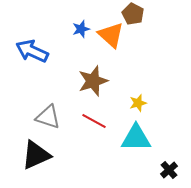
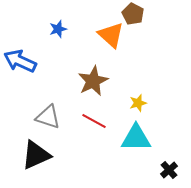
blue star: moved 23 px left
blue arrow: moved 12 px left, 10 px down
brown star: rotated 8 degrees counterclockwise
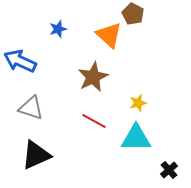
orange triangle: moved 2 px left
brown star: moved 4 px up
gray triangle: moved 17 px left, 9 px up
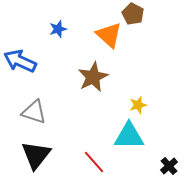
yellow star: moved 2 px down
gray triangle: moved 3 px right, 4 px down
red line: moved 41 px down; rotated 20 degrees clockwise
cyan triangle: moved 7 px left, 2 px up
black triangle: rotated 28 degrees counterclockwise
black cross: moved 4 px up
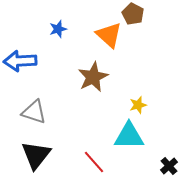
blue arrow: rotated 28 degrees counterclockwise
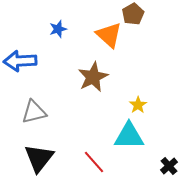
brown pentagon: rotated 15 degrees clockwise
yellow star: rotated 18 degrees counterclockwise
gray triangle: rotated 32 degrees counterclockwise
black triangle: moved 3 px right, 3 px down
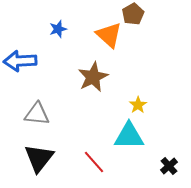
gray triangle: moved 3 px right, 2 px down; rotated 20 degrees clockwise
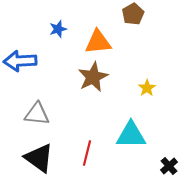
orange triangle: moved 11 px left, 7 px down; rotated 48 degrees counterclockwise
yellow star: moved 9 px right, 17 px up
cyan triangle: moved 2 px right, 1 px up
black triangle: rotated 32 degrees counterclockwise
red line: moved 7 px left, 9 px up; rotated 55 degrees clockwise
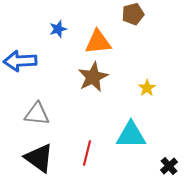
brown pentagon: rotated 15 degrees clockwise
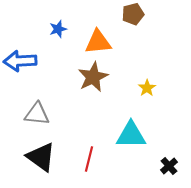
red line: moved 2 px right, 6 px down
black triangle: moved 2 px right, 1 px up
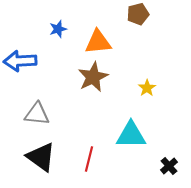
brown pentagon: moved 5 px right
